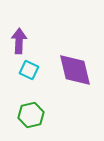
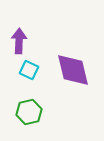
purple diamond: moved 2 px left
green hexagon: moved 2 px left, 3 px up
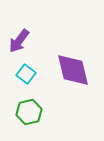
purple arrow: rotated 145 degrees counterclockwise
cyan square: moved 3 px left, 4 px down; rotated 12 degrees clockwise
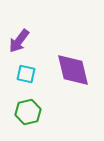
cyan square: rotated 24 degrees counterclockwise
green hexagon: moved 1 px left
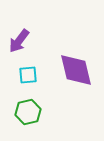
purple diamond: moved 3 px right
cyan square: moved 2 px right, 1 px down; rotated 18 degrees counterclockwise
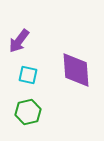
purple diamond: rotated 9 degrees clockwise
cyan square: rotated 18 degrees clockwise
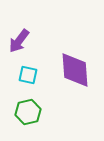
purple diamond: moved 1 px left
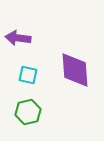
purple arrow: moved 1 px left, 3 px up; rotated 60 degrees clockwise
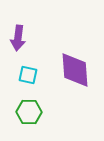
purple arrow: rotated 90 degrees counterclockwise
green hexagon: moved 1 px right; rotated 15 degrees clockwise
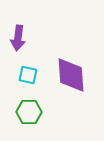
purple diamond: moved 4 px left, 5 px down
